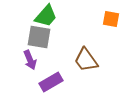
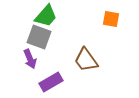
gray square: rotated 10 degrees clockwise
purple arrow: moved 1 px up
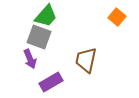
orange square: moved 6 px right, 2 px up; rotated 30 degrees clockwise
brown trapezoid: rotated 48 degrees clockwise
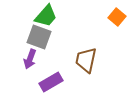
purple arrow: rotated 42 degrees clockwise
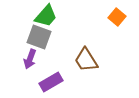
brown trapezoid: rotated 44 degrees counterclockwise
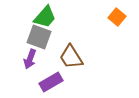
green trapezoid: moved 1 px left, 1 px down
brown trapezoid: moved 15 px left, 3 px up
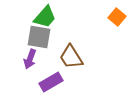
gray square: rotated 10 degrees counterclockwise
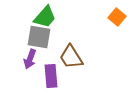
purple rectangle: moved 6 px up; rotated 65 degrees counterclockwise
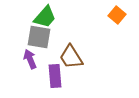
orange square: moved 2 px up
purple arrow: rotated 138 degrees clockwise
purple rectangle: moved 4 px right
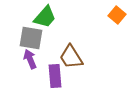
gray square: moved 8 px left, 1 px down
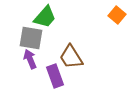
purple rectangle: rotated 15 degrees counterclockwise
